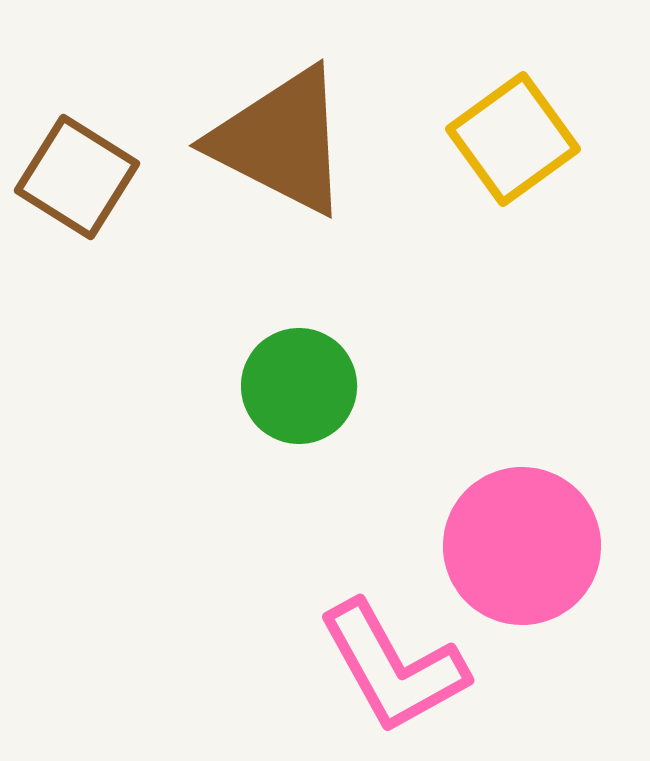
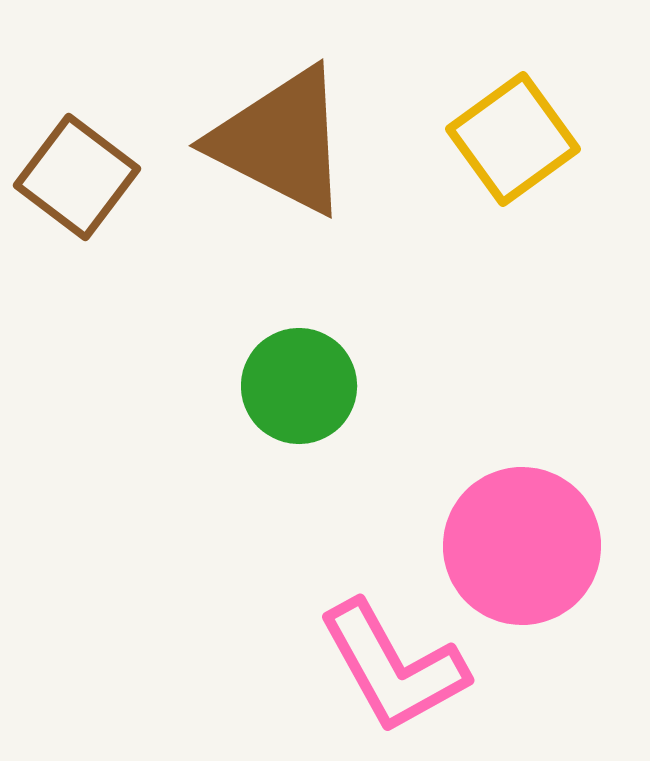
brown square: rotated 5 degrees clockwise
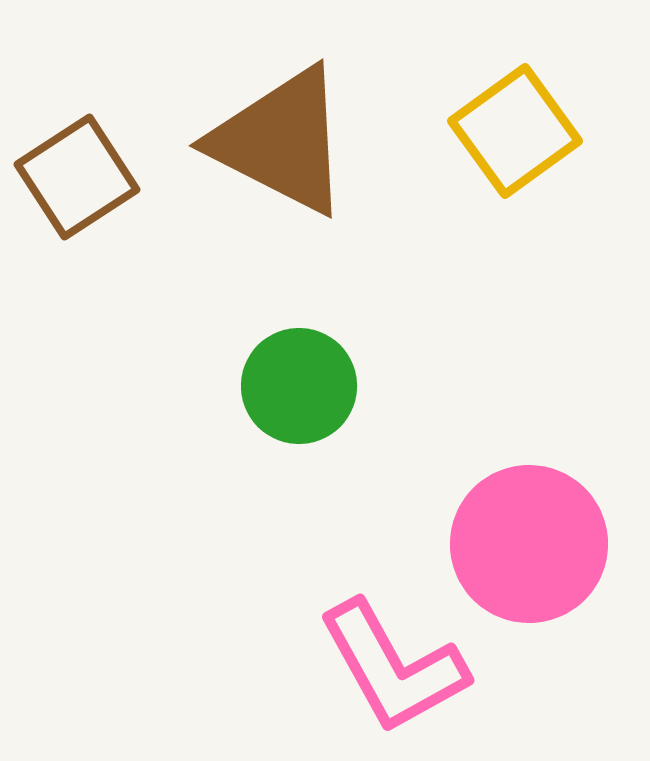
yellow square: moved 2 px right, 8 px up
brown square: rotated 20 degrees clockwise
pink circle: moved 7 px right, 2 px up
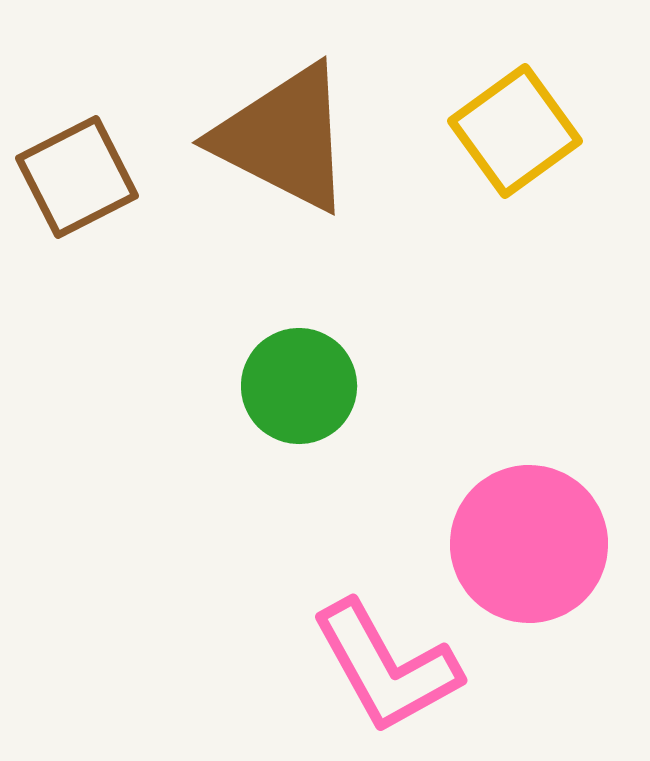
brown triangle: moved 3 px right, 3 px up
brown square: rotated 6 degrees clockwise
pink L-shape: moved 7 px left
